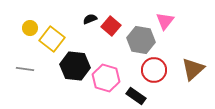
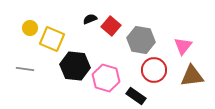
pink triangle: moved 18 px right, 25 px down
yellow square: rotated 15 degrees counterclockwise
brown triangle: moved 1 px left, 7 px down; rotated 35 degrees clockwise
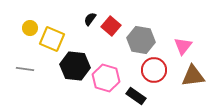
black semicircle: rotated 32 degrees counterclockwise
brown triangle: moved 1 px right
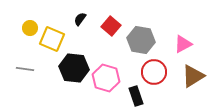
black semicircle: moved 10 px left
pink triangle: moved 2 px up; rotated 24 degrees clockwise
black hexagon: moved 1 px left, 2 px down
red circle: moved 2 px down
brown triangle: rotated 25 degrees counterclockwise
black rectangle: rotated 36 degrees clockwise
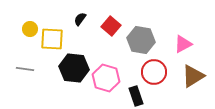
yellow circle: moved 1 px down
yellow square: rotated 20 degrees counterclockwise
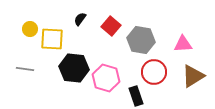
pink triangle: rotated 24 degrees clockwise
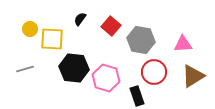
gray line: rotated 24 degrees counterclockwise
black rectangle: moved 1 px right
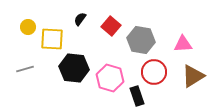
yellow circle: moved 2 px left, 2 px up
pink hexagon: moved 4 px right
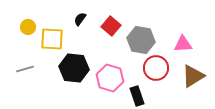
red circle: moved 2 px right, 4 px up
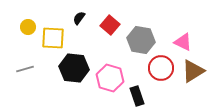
black semicircle: moved 1 px left, 1 px up
red square: moved 1 px left, 1 px up
yellow square: moved 1 px right, 1 px up
pink triangle: moved 2 px up; rotated 30 degrees clockwise
red circle: moved 5 px right
brown triangle: moved 5 px up
